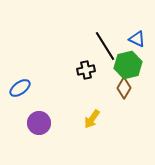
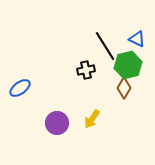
purple circle: moved 18 px right
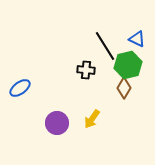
black cross: rotated 18 degrees clockwise
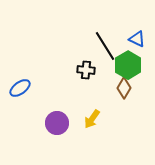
green hexagon: rotated 16 degrees counterclockwise
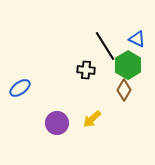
brown diamond: moved 2 px down
yellow arrow: rotated 12 degrees clockwise
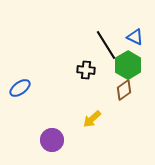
blue triangle: moved 2 px left, 2 px up
black line: moved 1 px right, 1 px up
brown diamond: rotated 25 degrees clockwise
purple circle: moved 5 px left, 17 px down
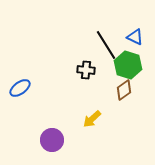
green hexagon: rotated 12 degrees counterclockwise
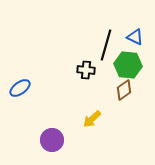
black line: rotated 48 degrees clockwise
green hexagon: rotated 12 degrees counterclockwise
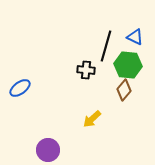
black line: moved 1 px down
brown diamond: rotated 15 degrees counterclockwise
purple circle: moved 4 px left, 10 px down
